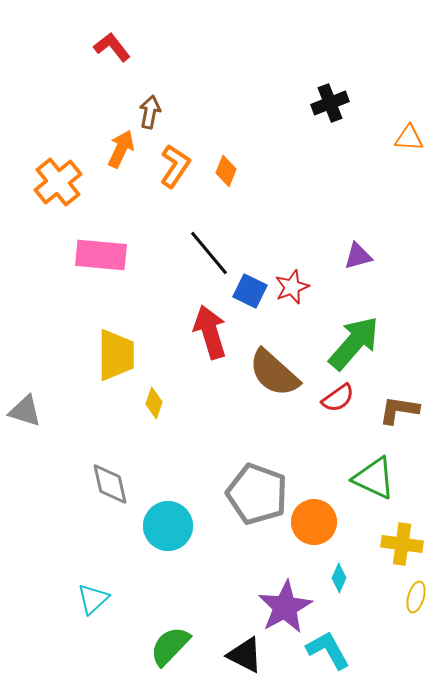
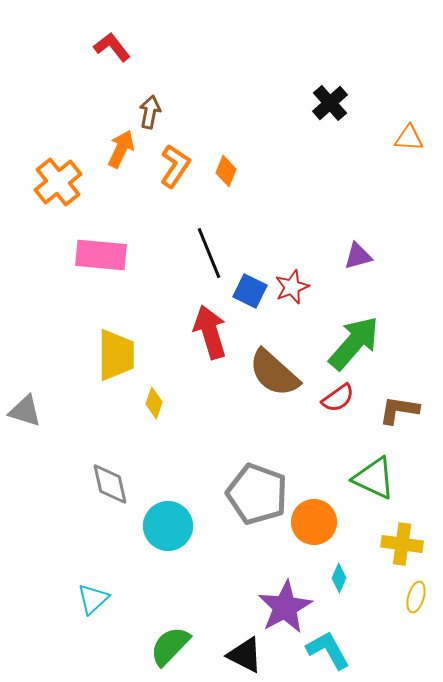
black cross: rotated 21 degrees counterclockwise
black line: rotated 18 degrees clockwise
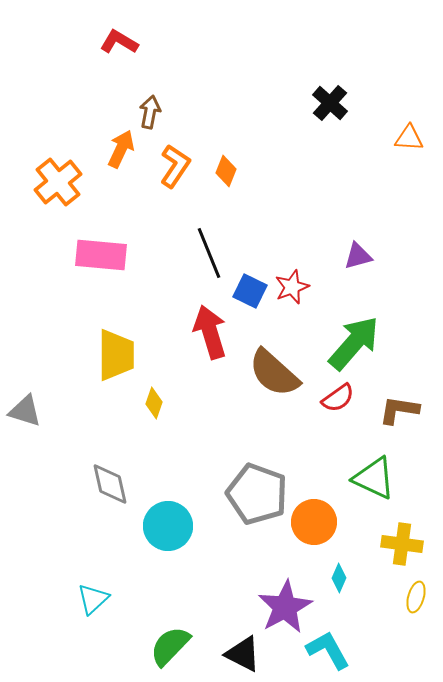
red L-shape: moved 7 px right, 5 px up; rotated 21 degrees counterclockwise
black cross: rotated 6 degrees counterclockwise
black triangle: moved 2 px left, 1 px up
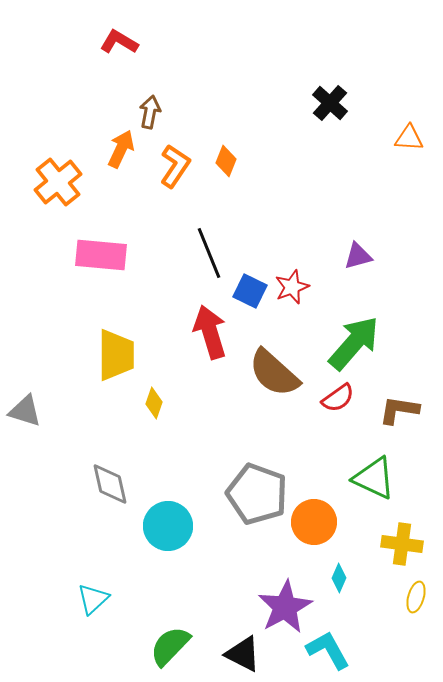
orange diamond: moved 10 px up
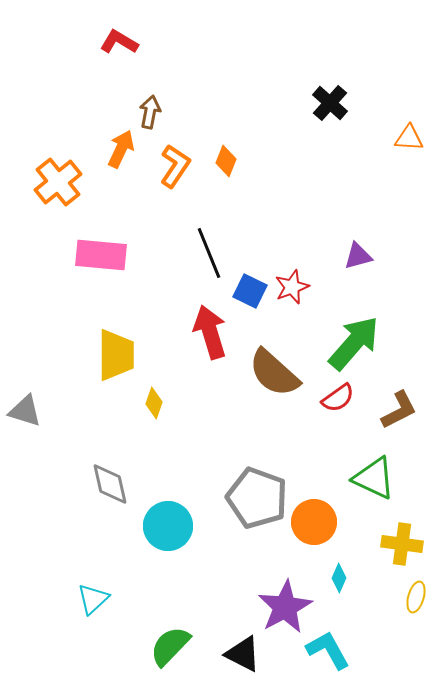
brown L-shape: rotated 144 degrees clockwise
gray pentagon: moved 4 px down
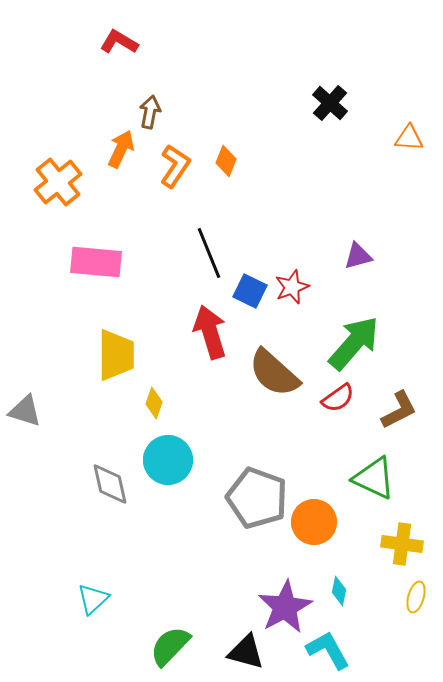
pink rectangle: moved 5 px left, 7 px down
cyan circle: moved 66 px up
cyan diamond: moved 13 px down; rotated 12 degrees counterclockwise
black triangle: moved 3 px right, 2 px up; rotated 12 degrees counterclockwise
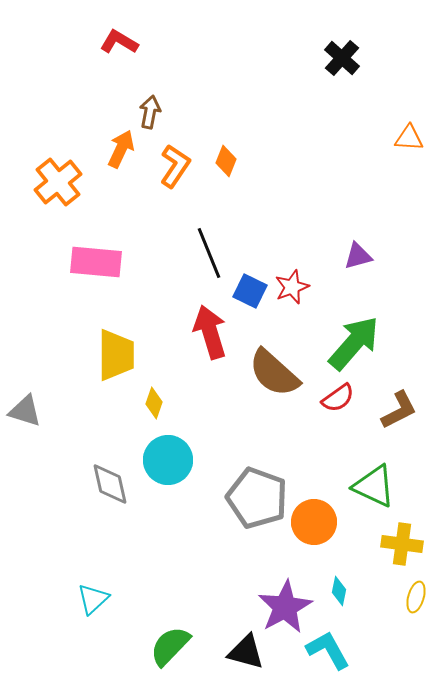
black cross: moved 12 px right, 45 px up
green triangle: moved 8 px down
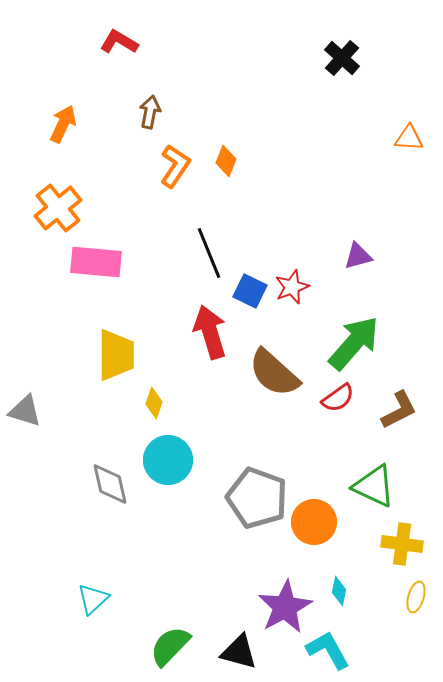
orange arrow: moved 58 px left, 25 px up
orange cross: moved 26 px down
black triangle: moved 7 px left
